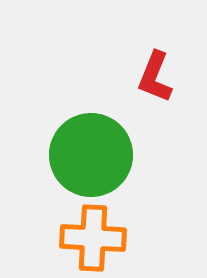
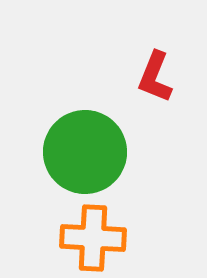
green circle: moved 6 px left, 3 px up
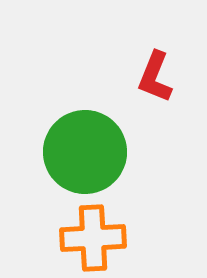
orange cross: rotated 6 degrees counterclockwise
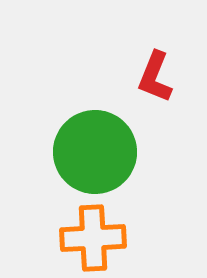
green circle: moved 10 px right
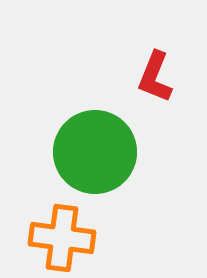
orange cross: moved 31 px left; rotated 10 degrees clockwise
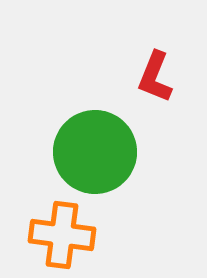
orange cross: moved 3 px up
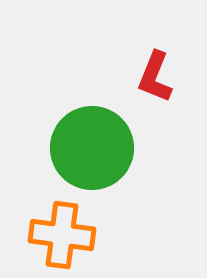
green circle: moved 3 px left, 4 px up
